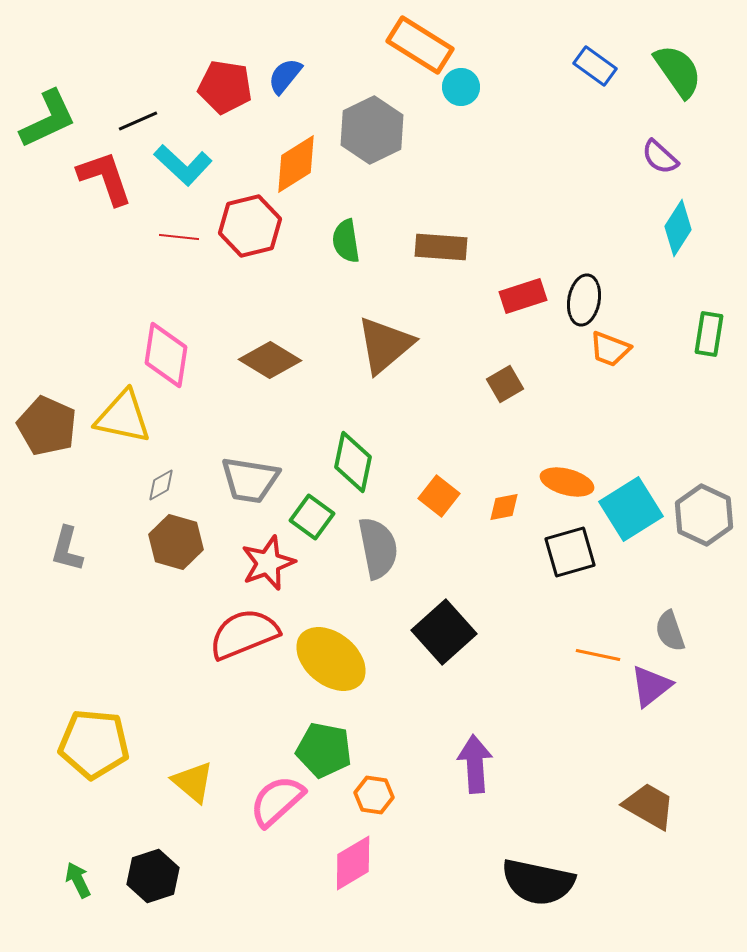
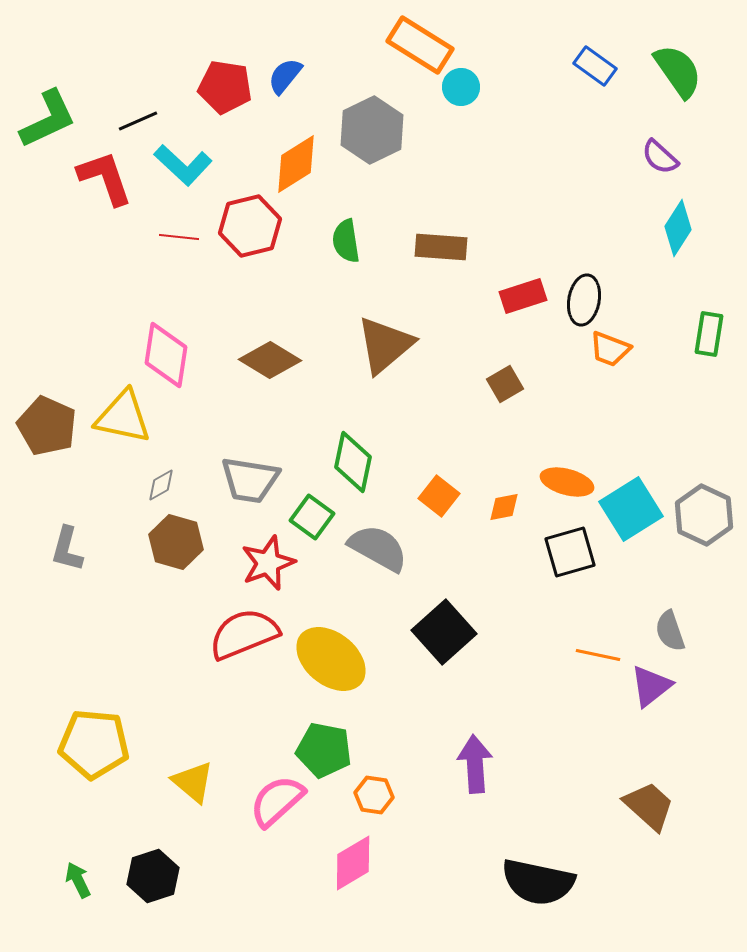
gray semicircle at (378, 548): rotated 50 degrees counterclockwise
brown trapezoid at (649, 806): rotated 12 degrees clockwise
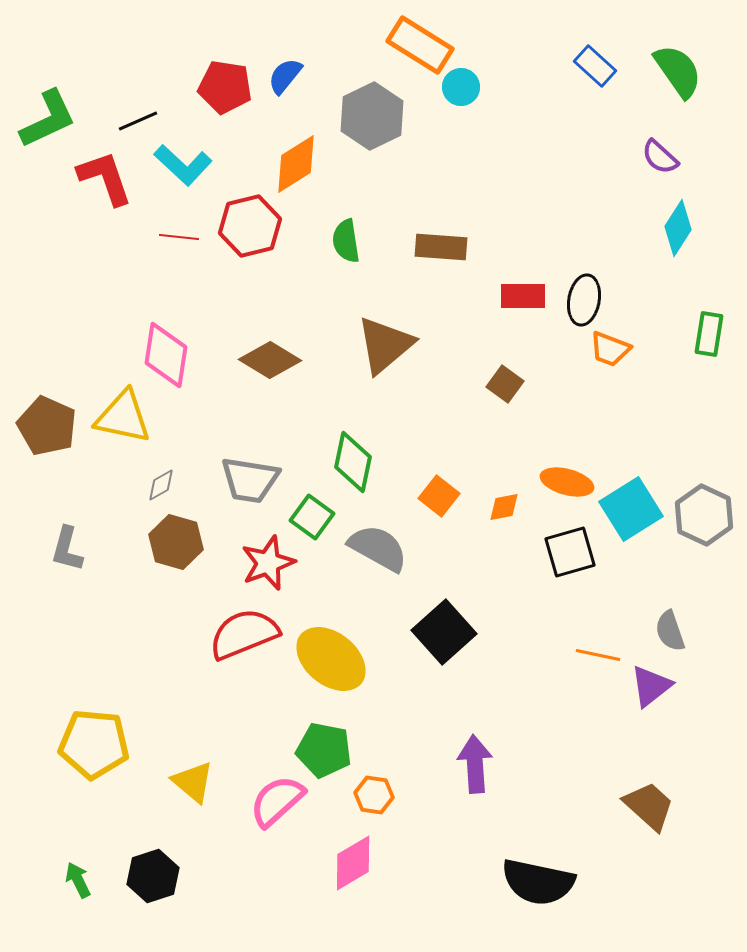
blue rectangle at (595, 66): rotated 6 degrees clockwise
gray hexagon at (372, 130): moved 14 px up
red rectangle at (523, 296): rotated 18 degrees clockwise
brown square at (505, 384): rotated 24 degrees counterclockwise
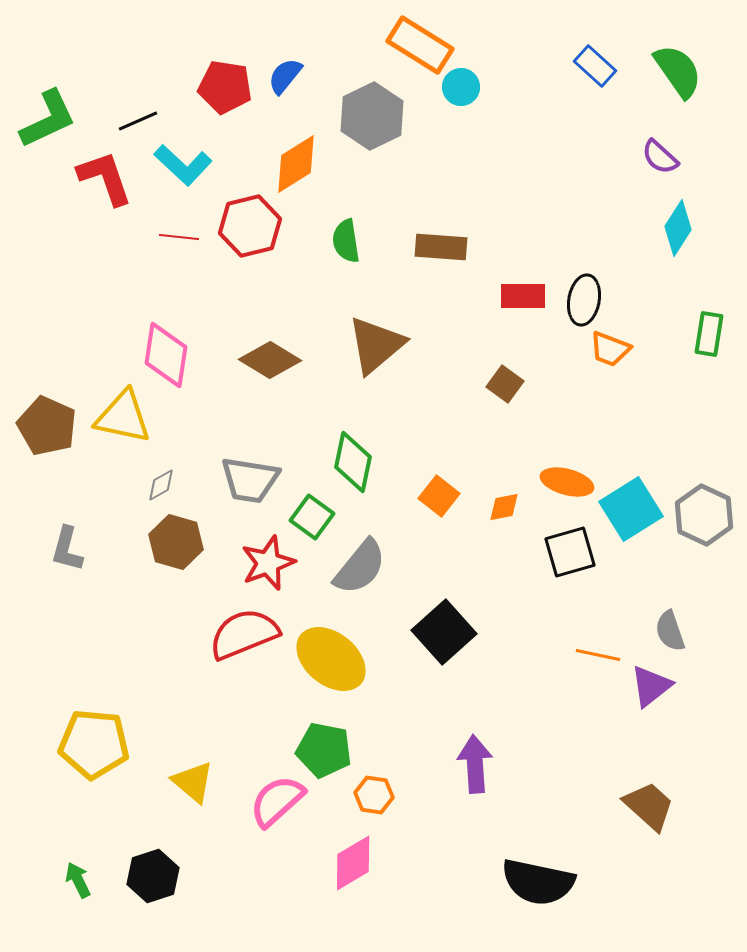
brown triangle at (385, 345): moved 9 px left
gray semicircle at (378, 548): moved 18 px left, 19 px down; rotated 100 degrees clockwise
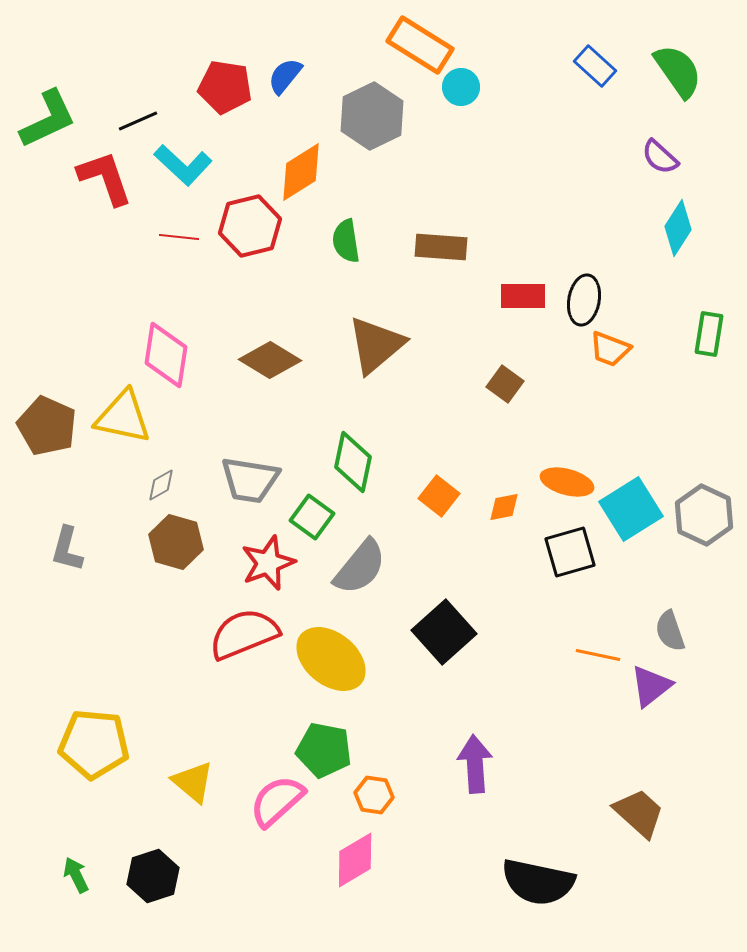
orange diamond at (296, 164): moved 5 px right, 8 px down
brown trapezoid at (649, 806): moved 10 px left, 7 px down
pink diamond at (353, 863): moved 2 px right, 3 px up
green arrow at (78, 880): moved 2 px left, 5 px up
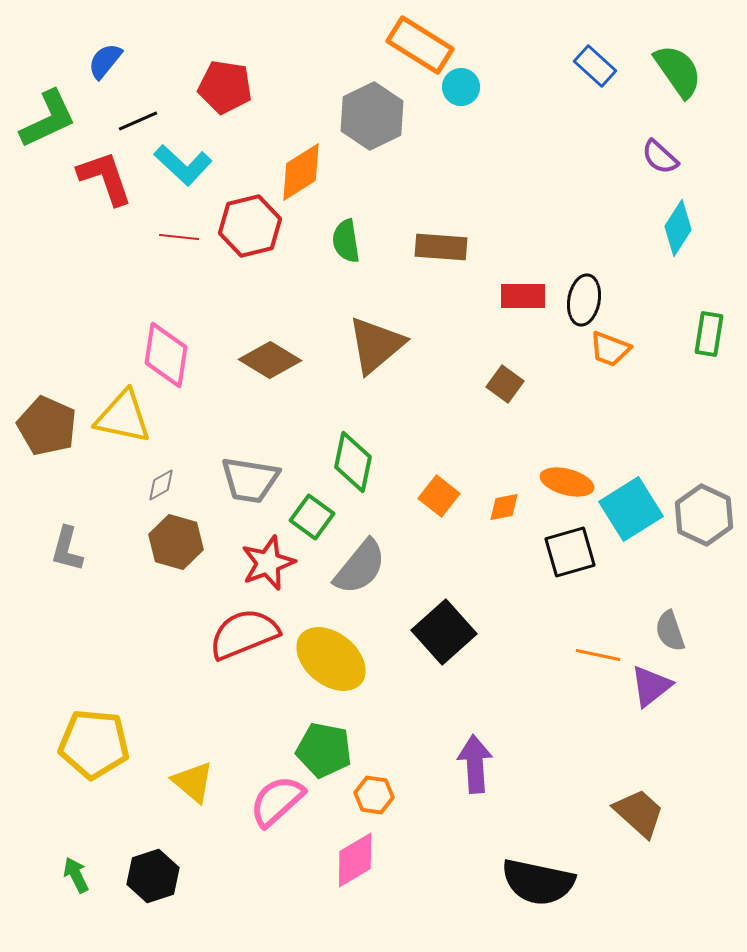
blue semicircle at (285, 76): moved 180 px left, 15 px up
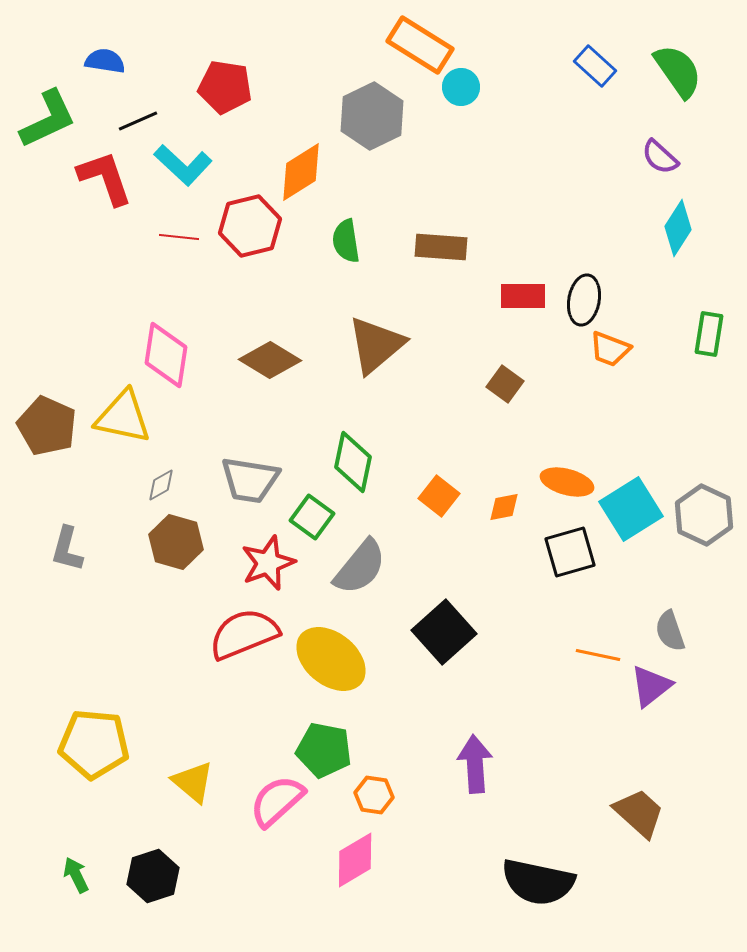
blue semicircle at (105, 61): rotated 60 degrees clockwise
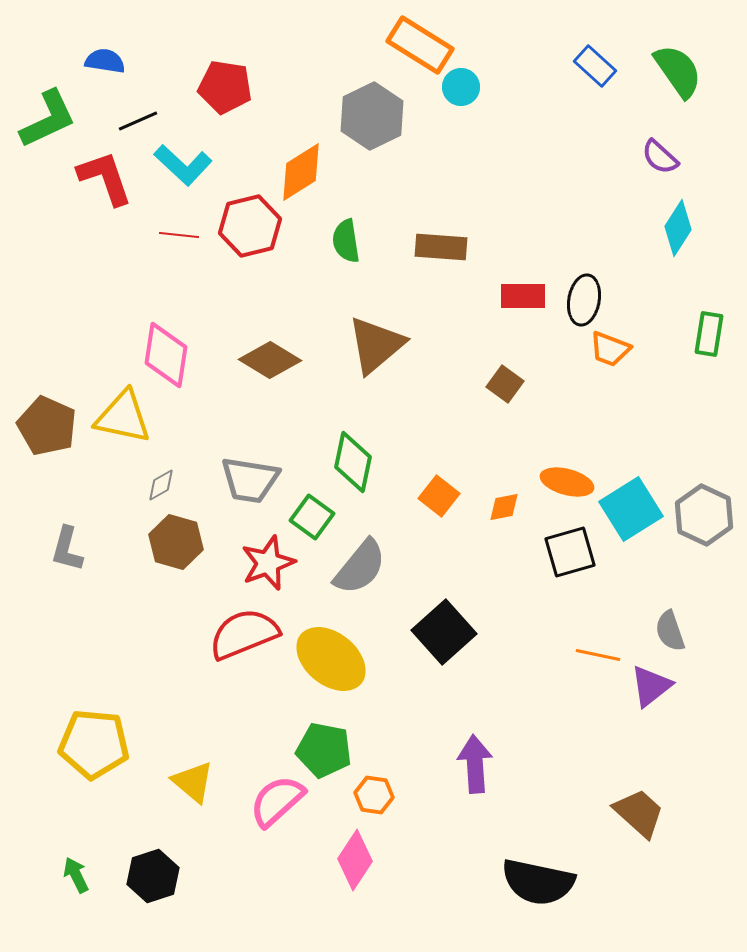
red line at (179, 237): moved 2 px up
pink diamond at (355, 860): rotated 26 degrees counterclockwise
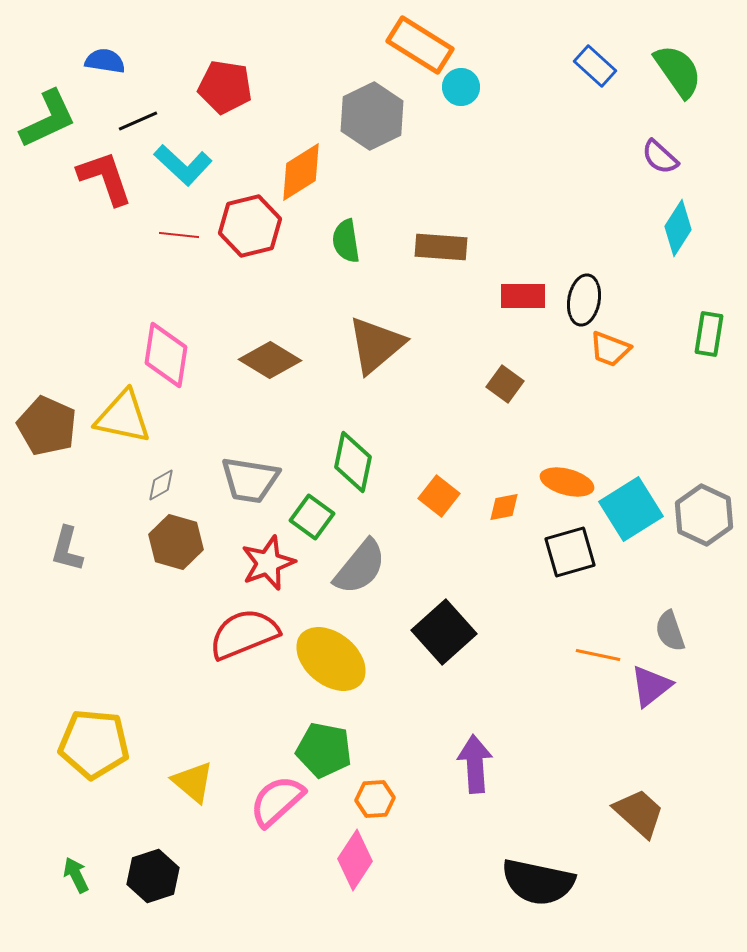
orange hexagon at (374, 795): moved 1 px right, 4 px down; rotated 12 degrees counterclockwise
